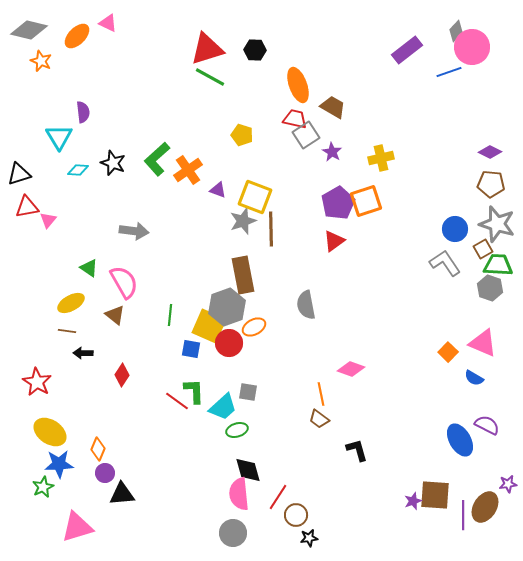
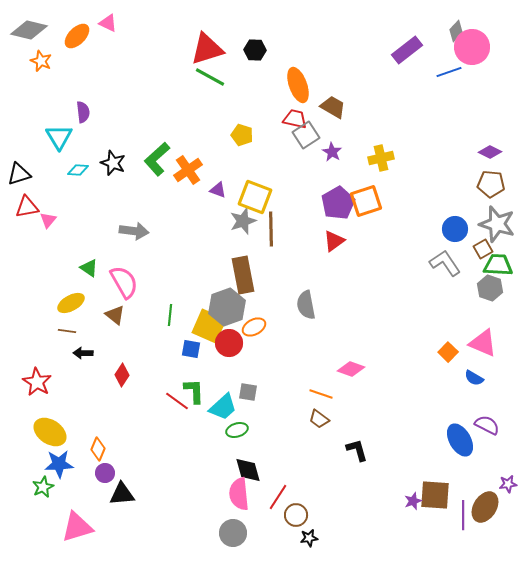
orange line at (321, 394): rotated 60 degrees counterclockwise
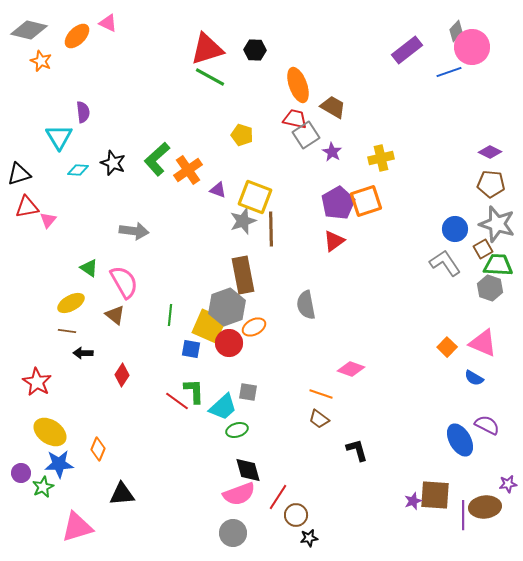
orange square at (448, 352): moved 1 px left, 5 px up
purple circle at (105, 473): moved 84 px left
pink semicircle at (239, 494): rotated 104 degrees counterclockwise
brown ellipse at (485, 507): rotated 52 degrees clockwise
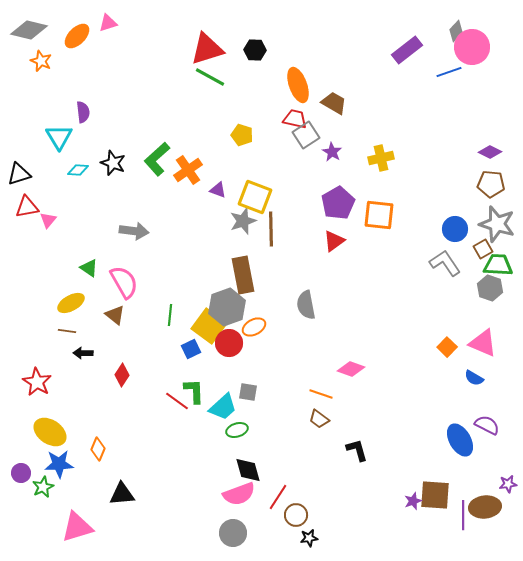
pink triangle at (108, 23): rotated 42 degrees counterclockwise
brown trapezoid at (333, 107): moved 1 px right, 4 px up
orange square at (366, 201): moved 13 px right, 14 px down; rotated 24 degrees clockwise
yellow square at (209, 326): rotated 12 degrees clockwise
blue square at (191, 349): rotated 36 degrees counterclockwise
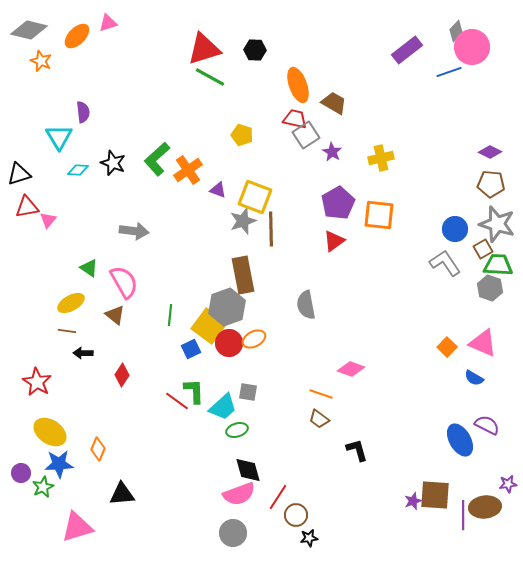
red triangle at (207, 49): moved 3 px left
orange ellipse at (254, 327): moved 12 px down
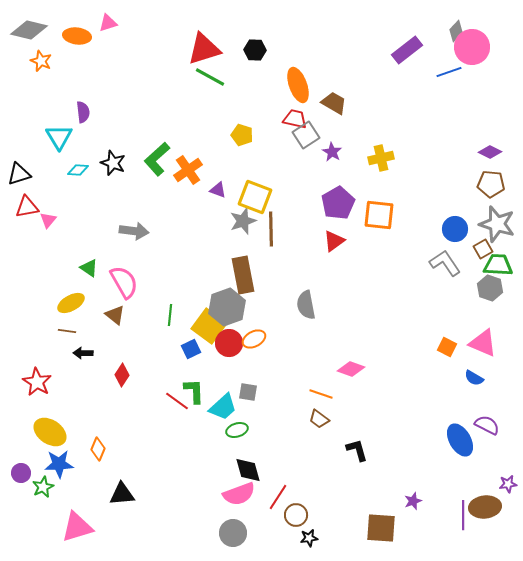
orange ellipse at (77, 36): rotated 52 degrees clockwise
orange square at (447, 347): rotated 18 degrees counterclockwise
brown square at (435, 495): moved 54 px left, 33 px down
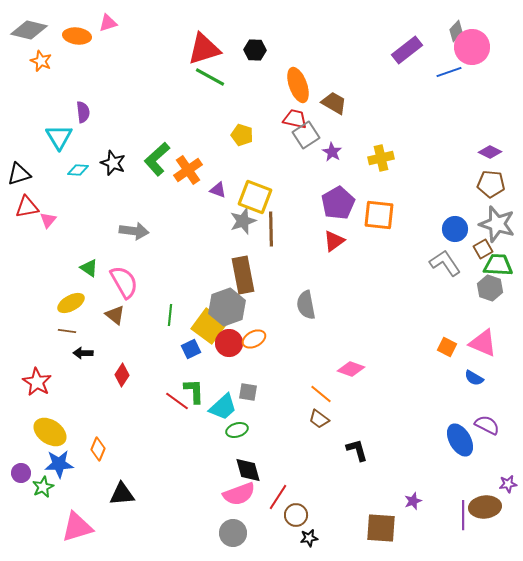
orange line at (321, 394): rotated 20 degrees clockwise
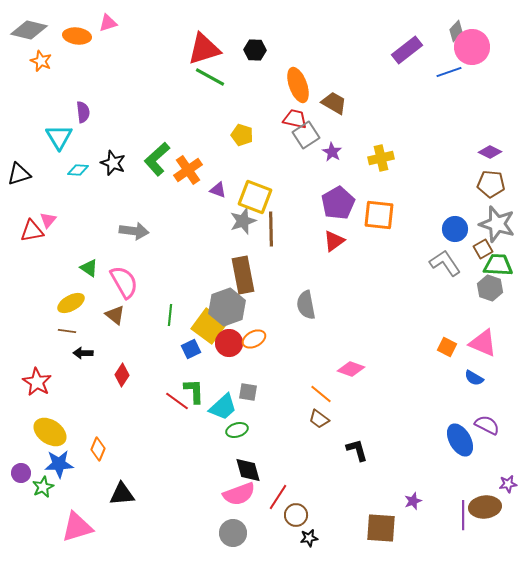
red triangle at (27, 207): moved 5 px right, 24 px down
